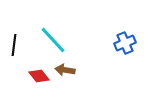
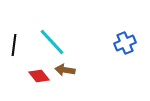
cyan line: moved 1 px left, 2 px down
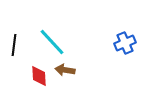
red diamond: rotated 35 degrees clockwise
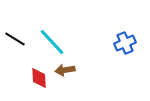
black line: moved 1 px right, 6 px up; rotated 65 degrees counterclockwise
brown arrow: rotated 18 degrees counterclockwise
red diamond: moved 2 px down
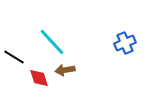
black line: moved 1 px left, 18 px down
red diamond: rotated 15 degrees counterclockwise
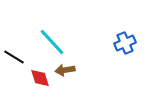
red diamond: moved 1 px right
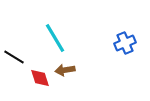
cyan line: moved 3 px right, 4 px up; rotated 12 degrees clockwise
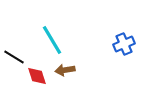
cyan line: moved 3 px left, 2 px down
blue cross: moved 1 px left, 1 px down
red diamond: moved 3 px left, 2 px up
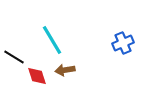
blue cross: moved 1 px left, 1 px up
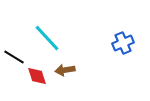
cyan line: moved 5 px left, 2 px up; rotated 12 degrees counterclockwise
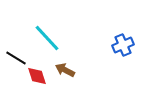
blue cross: moved 2 px down
black line: moved 2 px right, 1 px down
brown arrow: rotated 36 degrees clockwise
